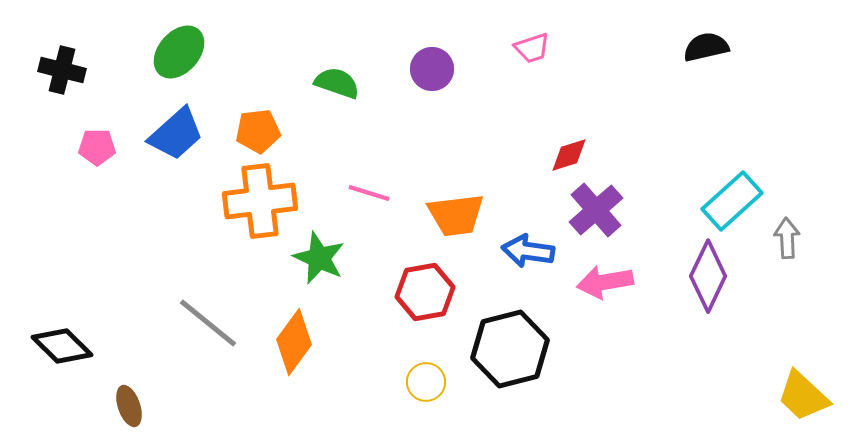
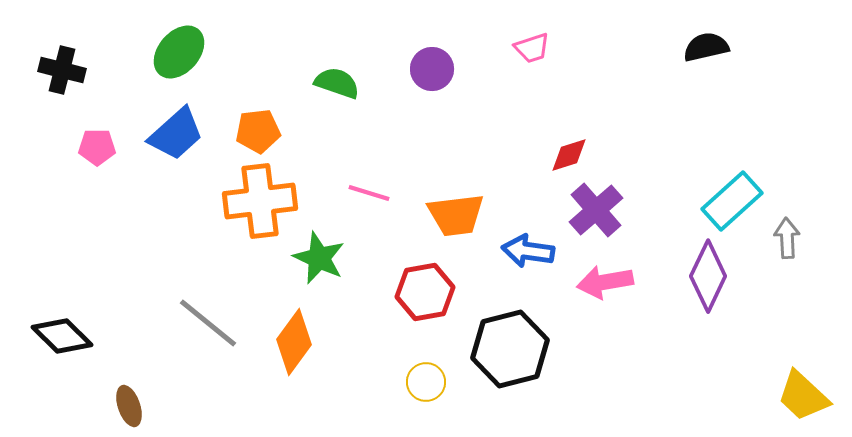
black diamond: moved 10 px up
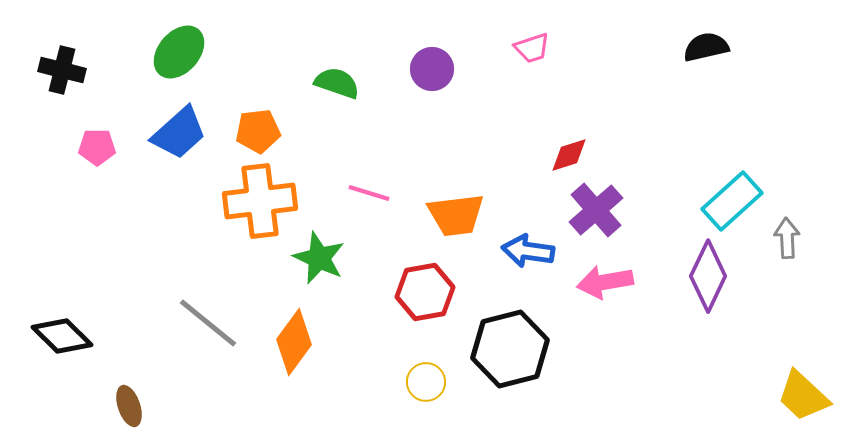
blue trapezoid: moved 3 px right, 1 px up
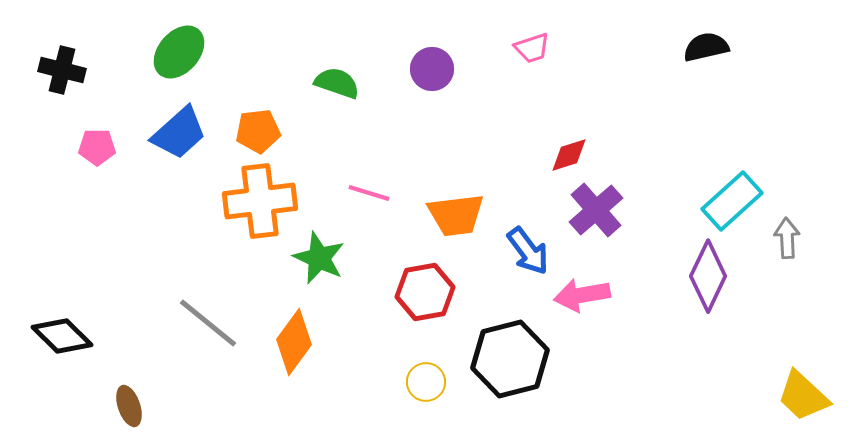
blue arrow: rotated 135 degrees counterclockwise
pink arrow: moved 23 px left, 13 px down
black hexagon: moved 10 px down
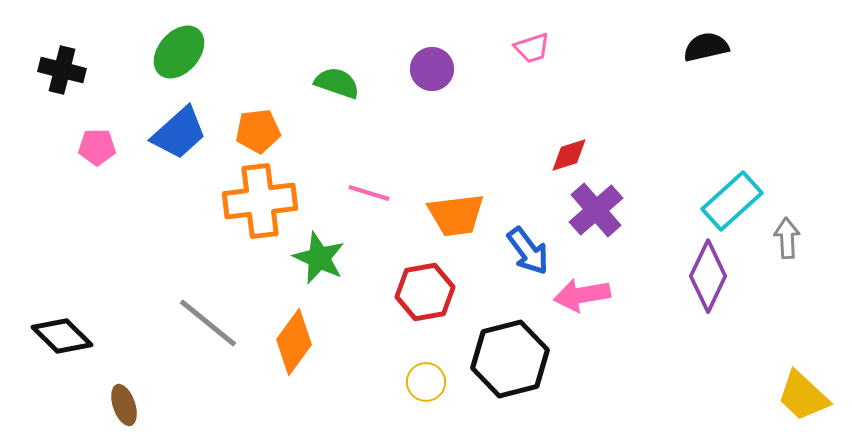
brown ellipse: moved 5 px left, 1 px up
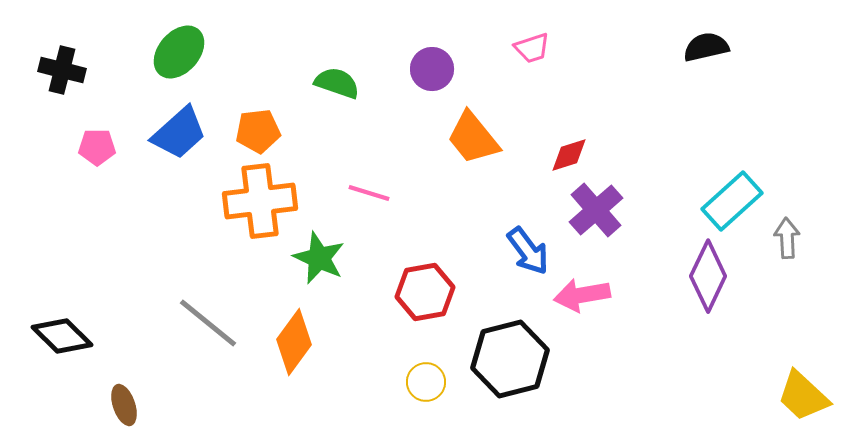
orange trapezoid: moved 17 px right, 77 px up; rotated 58 degrees clockwise
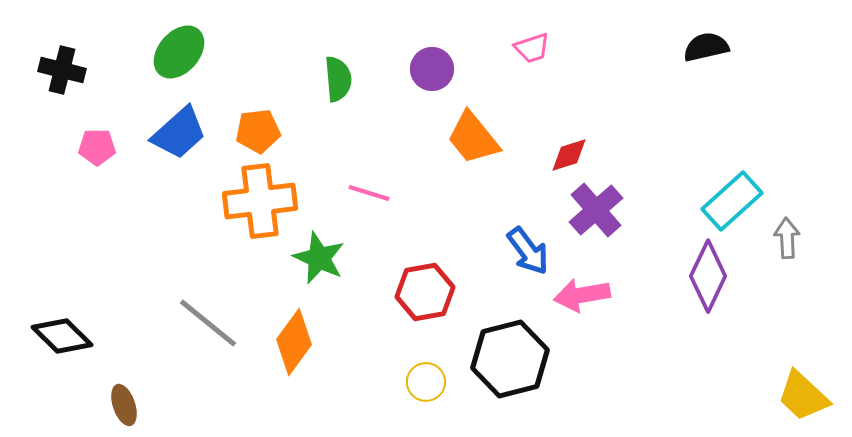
green semicircle: moved 1 px right, 4 px up; rotated 66 degrees clockwise
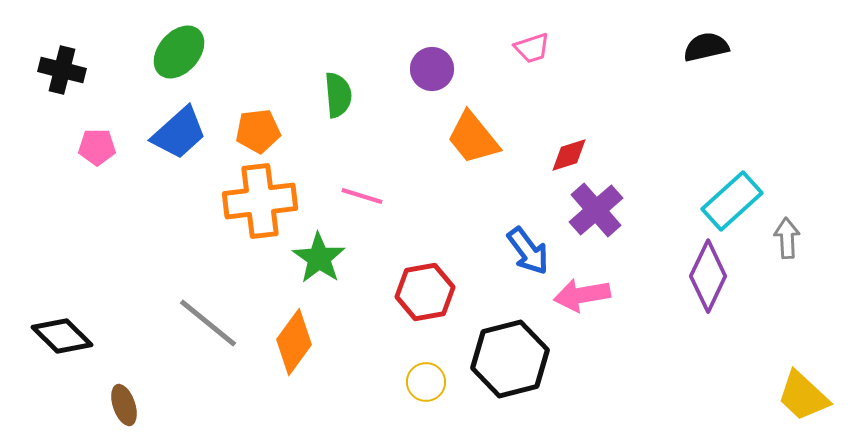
green semicircle: moved 16 px down
pink line: moved 7 px left, 3 px down
green star: rotated 10 degrees clockwise
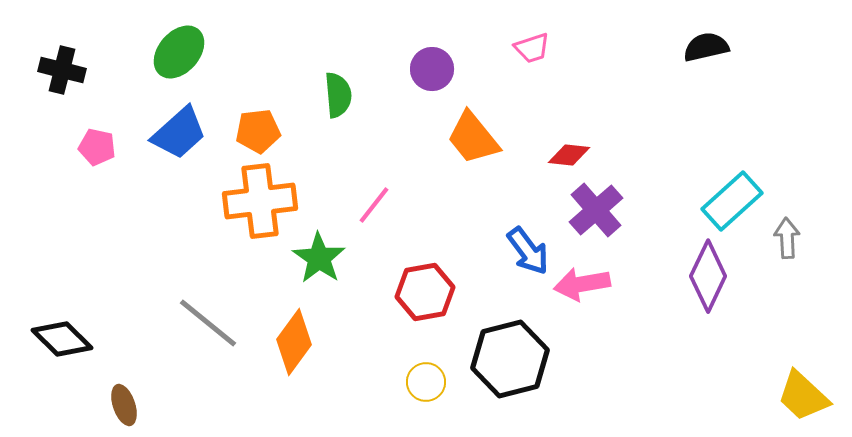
pink pentagon: rotated 12 degrees clockwise
red diamond: rotated 24 degrees clockwise
pink line: moved 12 px right, 9 px down; rotated 69 degrees counterclockwise
pink arrow: moved 11 px up
black diamond: moved 3 px down
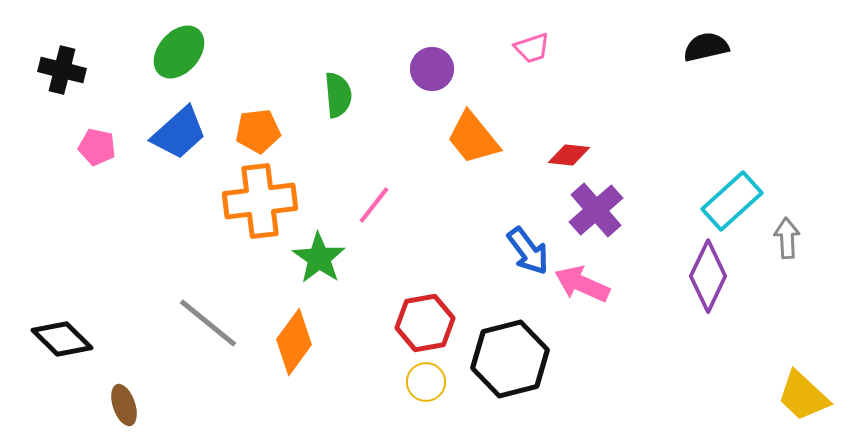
pink arrow: rotated 34 degrees clockwise
red hexagon: moved 31 px down
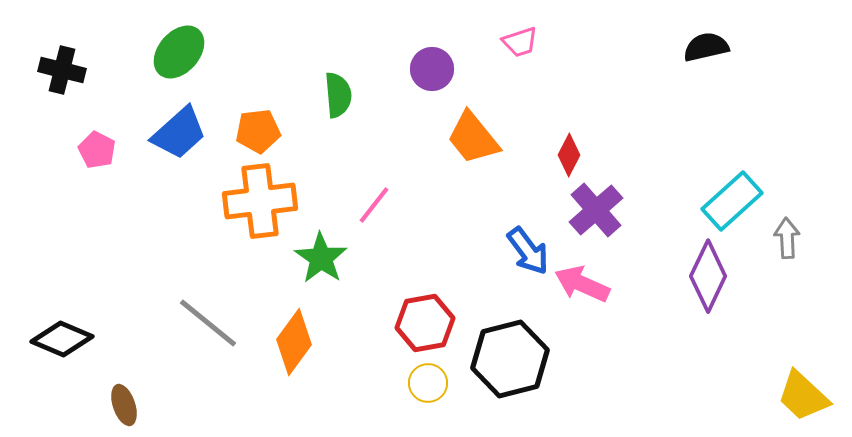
pink trapezoid: moved 12 px left, 6 px up
pink pentagon: moved 3 px down; rotated 15 degrees clockwise
red diamond: rotated 69 degrees counterclockwise
green star: moved 2 px right
black diamond: rotated 22 degrees counterclockwise
yellow circle: moved 2 px right, 1 px down
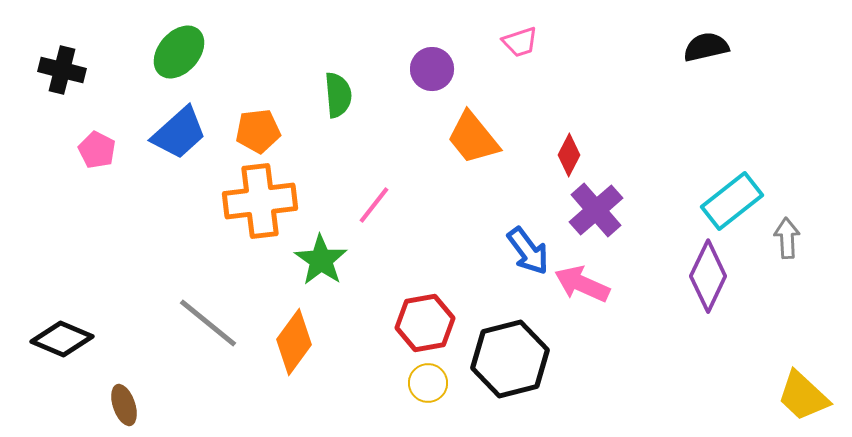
cyan rectangle: rotated 4 degrees clockwise
green star: moved 2 px down
